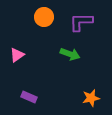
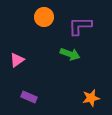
purple L-shape: moved 1 px left, 4 px down
pink triangle: moved 5 px down
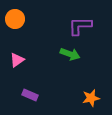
orange circle: moved 29 px left, 2 px down
purple rectangle: moved 1 px right, 2 px up
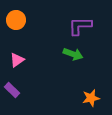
orange circle: moved 1 px right, 1 px down
green arrow: moved 3 px right
purple rectangle: moved 18 px left, 5 px up; rotated 21 degrees clockwise
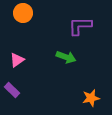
orange circle: moved 7 px right, 7 px up
green arrow: moved 7 px left, 3 px down
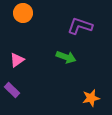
purple L-shape: rotated 20 degrees clockwise
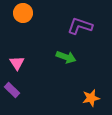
pink triangle: moved 3 px down; rotated 28 degrees counterclockwise
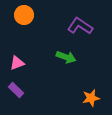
orange circle: moved 1 px right, 2 px down
purple L-shape: rotated 15 degrees clockwise
pink triangle: rotated 42 degrees clockwise
purple rectangle: moved 4 px right
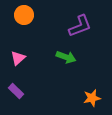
purple L-shape: rotated 125 degrees clockwise
pink triangle: moved 1 px right, 5 px up; rotated 21 degrees counterclockwise
purple rectangle: moved 1 px down
orange star: moved 1 px right
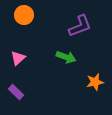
purple rectangle: moved 1 px down
orange star: moved 3 px right, 16 px up
